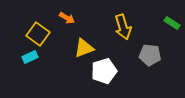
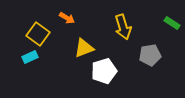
gray pentagon: rotated 15 degrees counterclockwise
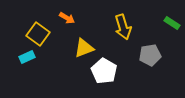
cyan rectangle: moved 3 px left
white pentagon: rotated 25 degrees counterclockwise
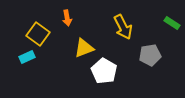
orange arrow: rotated 49 degrees clockwise
yellow arrow: rotated 10 degrees counterclockwise
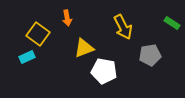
white pentagon: rotated 20 degrees counterclockwise
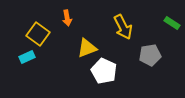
yellow triangle: moved 3 px right
white pentagon: rotated 15 degrees clockwise
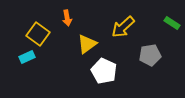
yellow arrow: rotated 75 degrees clockwise
yellow triangle: moved 4 px up; rotated 15 degrees counterclockwise
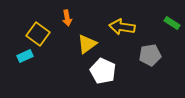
yellow arrow: moved 1 px left; rotated 50 degrees clockwise
cyan rectangle: moved 2 px left, 1 px up
white pentagon: moved 1 px left
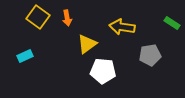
yellow square: moved 17 px up
white pentagon: rotated 20 degrees counterclockwise
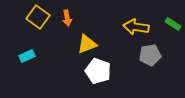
green rectangle: moved 1 px right, 1 px down
yellow arrow: moved 14 px right
yellow triangle: rotated 15 degrees clockwise
cyan rectangle: moved 2 px right
white pentagon: moved 5 px left; rotated 15 degrees clockwise
